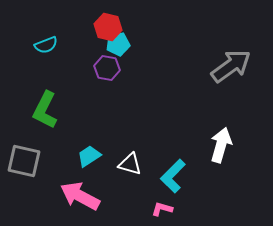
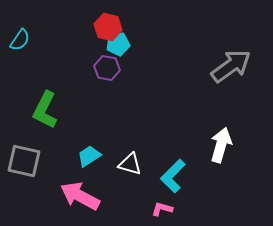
cyan semicircle: moved 26 px left, 5 px up; rotated 35 degrees counterclockwise
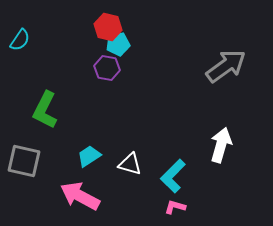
gray arrow: moved 5 px left
pink L-shape: moved 13 px right, 2 px up
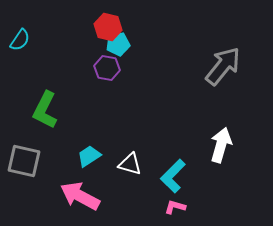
gray arrow: moved 3 px left; rotated 15 degrees counterclockwise
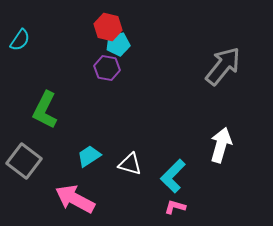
gray square: rotated 24 degrees clockwise
pink arrow: moved 5 px left, 3 px down
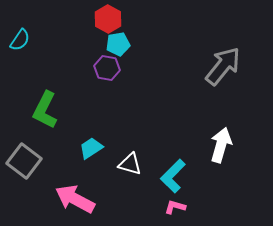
red hexagon: moved 8 px up; rotated 16 degrees clockwise
cyan trapezoid: moved 2 px right, 8 px up
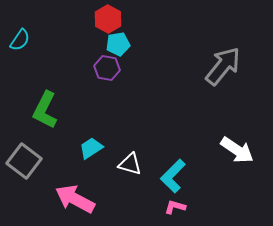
white arrow: moved 16 px right, 5 px down; rotated 108 degrees clockwise
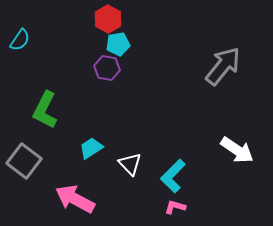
white triangle: rotated 30 degrees clockwise
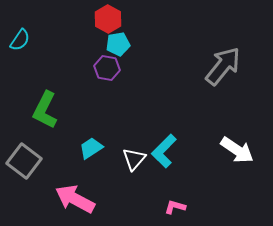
white triangle: moved 4 px right, 5 px up; rotated 25 degrees clockwise
cyan L-shape: moved 9 px left, 25 px up
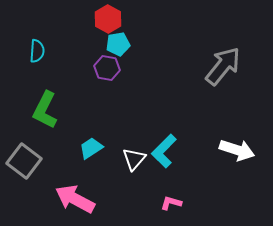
cyan semicircle: moved 17 px right, 11 px down; rotated 30 degrees counterclockwise
white arrow: rotated 16 degrees counterclockwise
pink L-shape: moved 4 px left, 4 px up
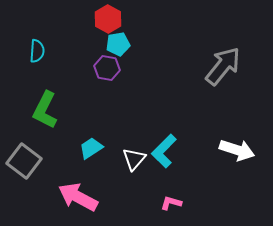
pink arrow: moved 3 px right, 2 px up
